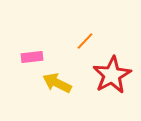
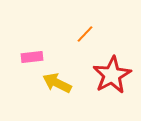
orange line: moved 7 px up
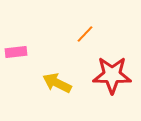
pink rectangle: moved 16 px left, 5 px up
red star: rotated 30 degrees clockwise
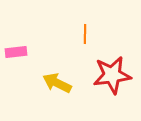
orange line: rotated 42 degrees counterclockwise
red star: rotated 9 degrees counterclockwise
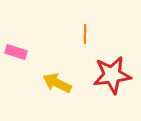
pink rectangle: rotated 25 degrees clockwise
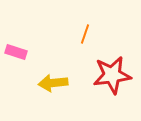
orange line: rotated 18 degrees clockwise
yellow arrow: moved 4 px left; rotated 32 degrees counterclockwise
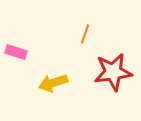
red star: moved 1 px right, 3 px up
yellow arrow: rotated 12 degrees counterclockwise
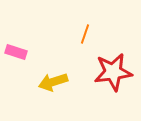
yellow arrow: moved 1 px up
